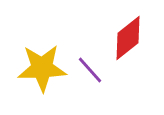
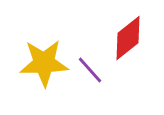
yellow star: moved 2 px right, 5 px up
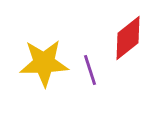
purple line: rotated 24 degrees clockwise
